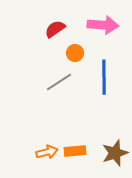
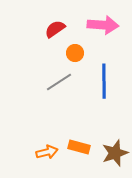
blue line: moved 4 px down
orange rectangle: moved 4 px right, 4 px up; rotated 20 degrees clockwise
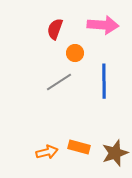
red semicircle: rotated 35 degrees counterclockwise
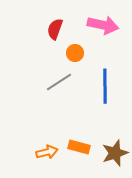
pink arrow: rotated 8 degrees clockwise
blue line: moved 1 px right, 5 px down
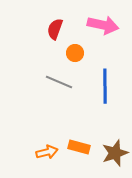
gray line: rotated 56 degrees clockwise
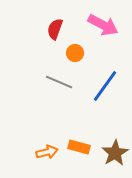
pink arrow: rotated 16 degrees clockwise
blue line: rotated 36 degrees clockwise
brown star: rotated 12 degrees counterclockwise
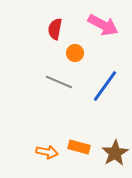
red semicircle: rotated 10 degrees counterclockwise
orange arrow: rotated 25 degrees clockwise
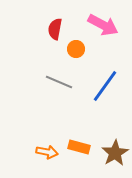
orange circle: moved 1 px right, 4 px up
